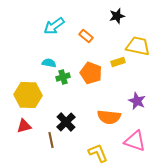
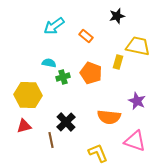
yellow rectangle: rotated 56 degrees counterclockwise
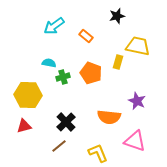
brown line: moved 8 px right, 6 px down; rotated 63 degrees clockwise
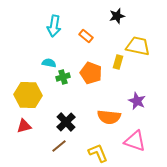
cyan arrow: rotated 45 degrees counterclockwise
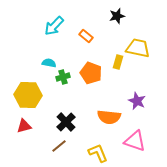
cyan arrow: rotated 35 degrees clockwise
yellow trapezoid: moved 2 px down
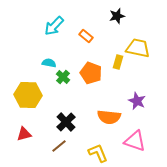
green cross: rotated 32 degrees counterclockwise
red triangle: moved 8 px down
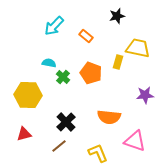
purple star: moved 8 px right, 6 px up; rotated 30 degrees counterclockwise
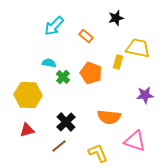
black star: moved 1 px left, 2 px down
red triangle: moved 3 px right, 4 px up
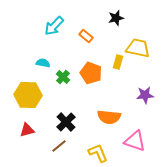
cyan semicircle: moved 6 px left
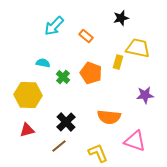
black star: moved 5 px right
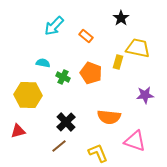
black star: rotated 21 degrees counterclockwise
green cross: rotated 16 degrees counterclockwise
red triangle: moved 9 px left, 1 px down
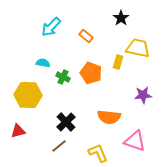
cyan arrow: moved 3 px left, 1 px down
purple star: moved 2 px left
